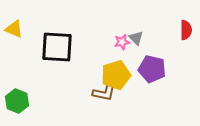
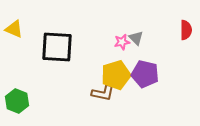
purple pentagon: moved 7 px left, 5 px down
brown L-shape: moved 1 px left
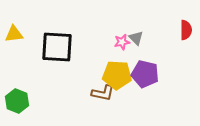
yellow triangle: moved 5 px down; rotated 30 degrees counterclockwise
yellow pentagon: moved 1 px right; rotated 20 degrees clockwise
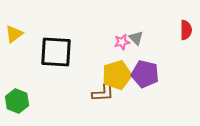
yellow triangle: rotated 30 degrees counterclockwise
black square: moved 1 px left, 5 px down
yellow pentagon: rotated 20 degrees counterclockwise
brown L-shape: rotated 15 degrees counterclockwise
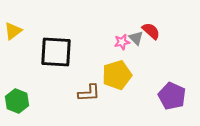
red semicircle: moved 35 px left, 1 px down; rotated 48 degrees counterclockwise
yellow triangle: moved 1 px left, 3 px up
purple pentagon: moved 27 px right, 22 px down; rotated 12 degrees clockwise
brown L-shape: moved 14 px left
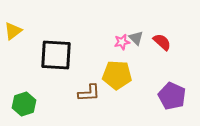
red semicircle: moved 11 px right, 11 px down
black square: moved 3 px down
yellow pentagon: rotated 20 degrees clockwise
green hexagon: moved 7 px right, 3 px down; rotated 20 degrees clockwise
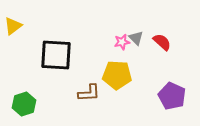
yellow triangle: moved 5 px up
